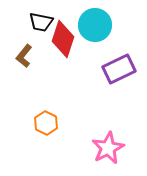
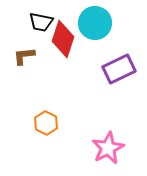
cyan circle: moved 2 px up
brown L-shape: rotated 45 degrees clockwise
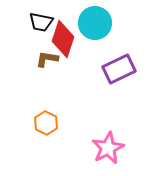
brown L-shape: moved 23 px right, 3 px down; rotated 15 degrees clockwise
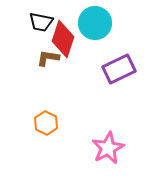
brown L-shape: moved 1 px right, 1 px up
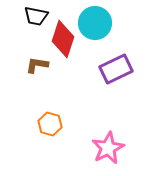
black trapezoid: moved 5 px left, 6 px up
brown L-shape: moved 11 px left, 7 px down
purple rectangle: moved 3 px left
orange hexagon: moved 4 px right, 1 px down; rotated 10 degrees counterclockwise
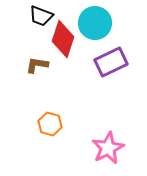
black trapezoid: moved 5 px right; rotated 10 degrees clockwise
purple rectangle: moved 5 px left, 7 px up
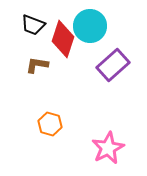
black trapezoid: moved 8 px left, 9 px down
cyan circle: moved 5 px left, 3 px down
purple rectangle: moved 2 px right, 3 px down; rotated 16 degrees counterclockwise
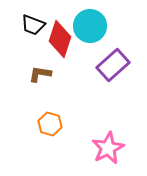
red diamond: moved 3 px left
brown L-shape: moved 3 px right, 9 px down
